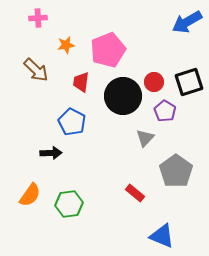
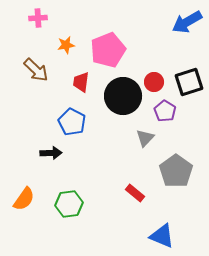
orange semicircle: moved 6 px left, 4 px down
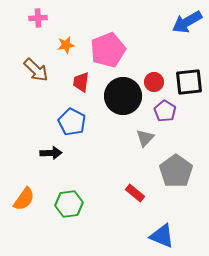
black square: rotated 12 degrees clockwise
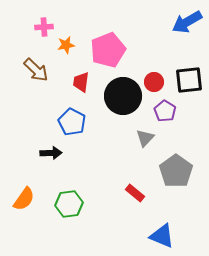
pink cross: moved 6 px right, 9 px down
black square: moved 2 px up
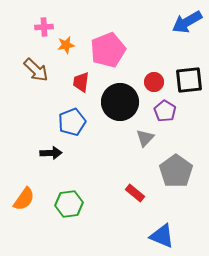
black circle: moved 3 px left, 6 px down
blue pentagon: rotated 24 degrees clockwise
